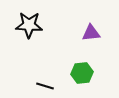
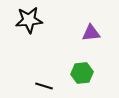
black star: moved 5 px up; rotated 8 degrees counterclockwise
black line: moved 1 px left
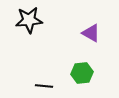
purple triangle: rotated 36 degrees clockwise
black line: rotated 12 degrees counterclockwise
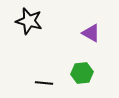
black star: moved 1 px down; rotated 20 degrees clockwise
black line: moved 3 px up
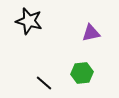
purple triangle: rotated 42 degrees counterclockwise
black line: rotated 36 degrees clockwise
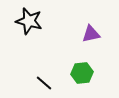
purple triangle: moved 1 px down
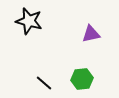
green hexagon: moved 6 px down
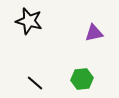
purple triangle: moved 3 px right, 1 px up
black line: moved 9 px left
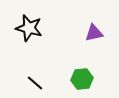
black star: moved 7 px down
